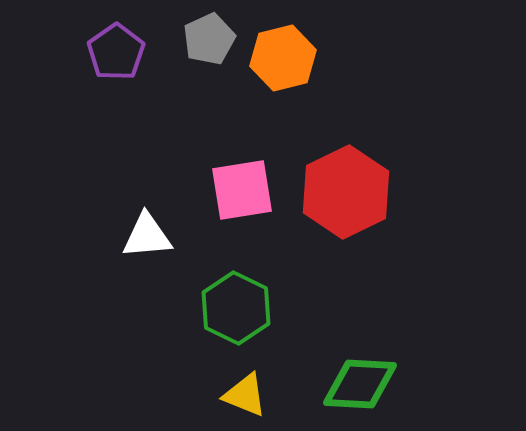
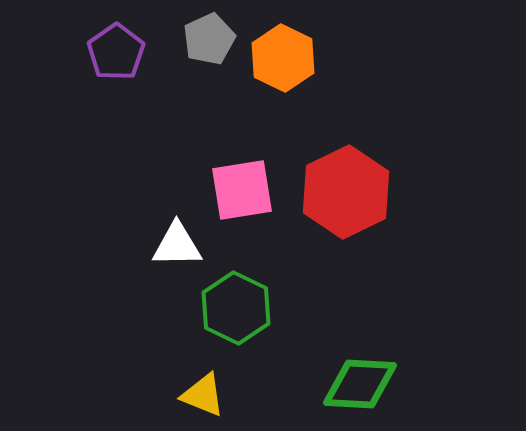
orange hexagon: rotated 20 degrees counterclockwise
white triangle: moved 30 px right, 9 px down; rotated 4 degrees clockwise
yellow triangle: moved 42 px left
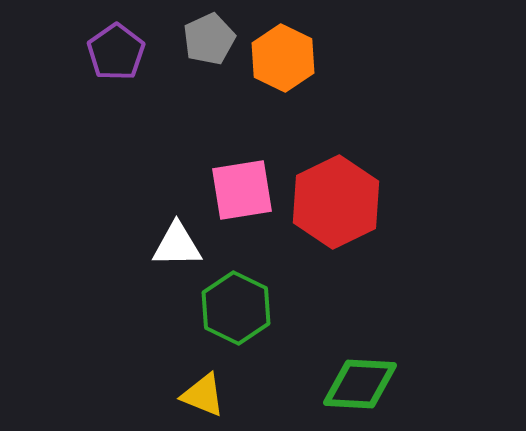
red hexagon: moved 10 px left, 10 px down
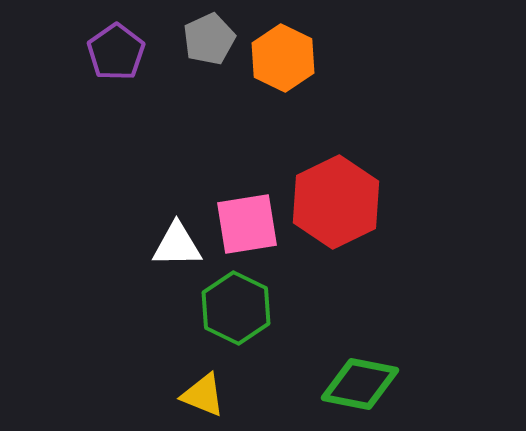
pink square: moved 5 px right, 34 px down
green diamond: rotated 8 degrees clockwise
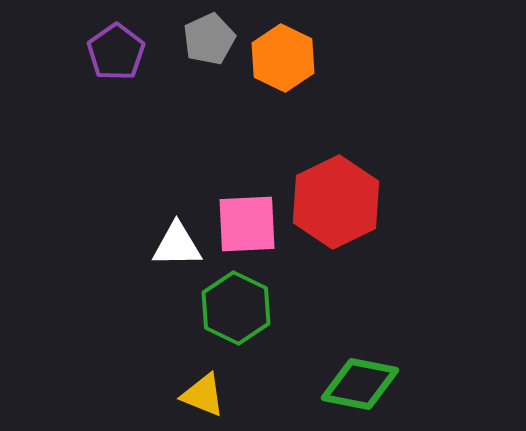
pink square: rotated 6 degrees clockwise
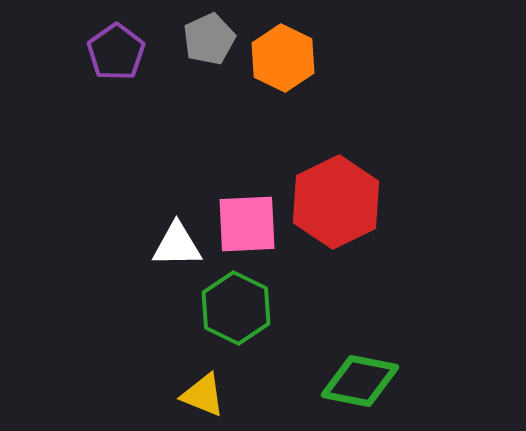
green diamond: moved 3 px up
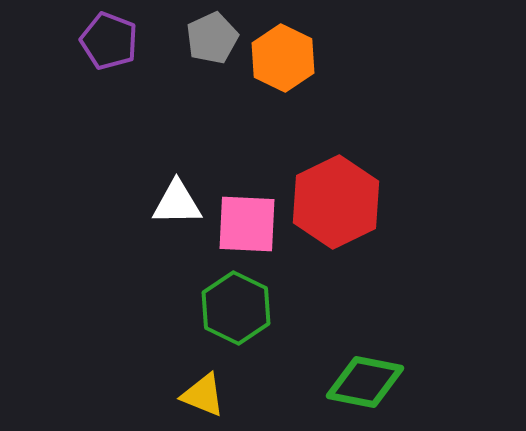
gray pentagon: moved 3 px right, 1 px up
purple pentagon: moved 7 px left, 11 px up; rotated 16 degrees counterclockwise
pink square: rotated 6 degrees clockwise
white triangle: moved 42 px up
green diamond: moved 5 px right, 1 px down
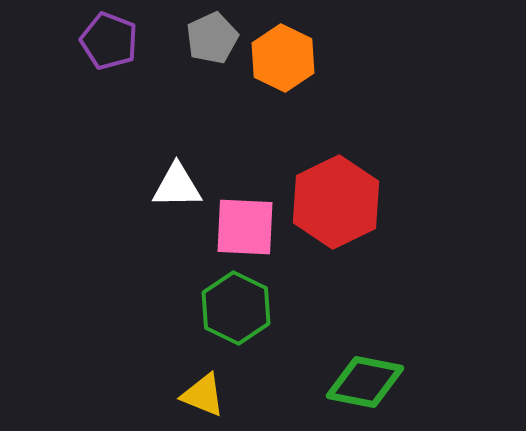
white triangle: moved 17 px up
pink square: moved 2 px left, 3 px down
